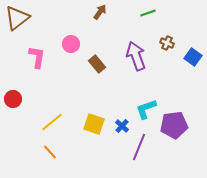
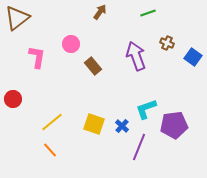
brown rectangle: moved 4 px left, 2 px down
orange line: moved 2 px up
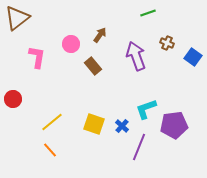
brown arrow: moved 23 px down
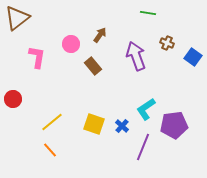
green line: rotated 28 degrees clockwise
cyan L-shape: rotated 15 degrees counterclockwise
purple line: moved 4 px right
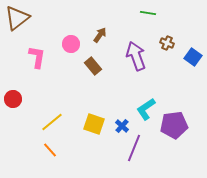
purple line: moved 9 px left, 1 px down
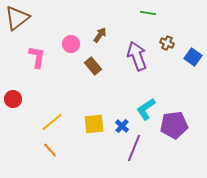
purple arrow: moved 1 px right
yellow square: rotated 25 degrees counterclockwise
